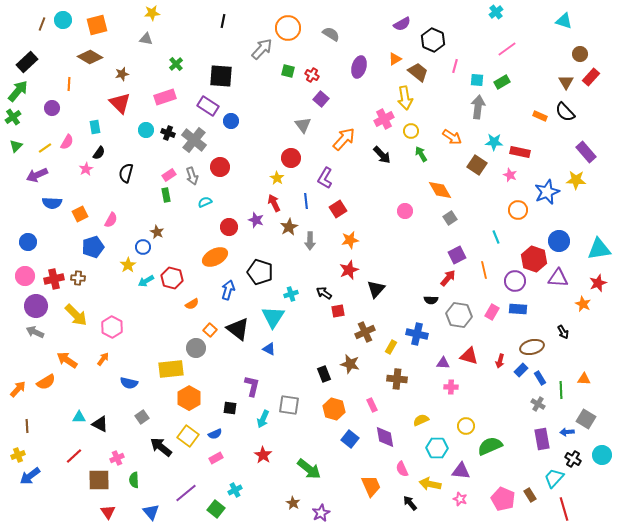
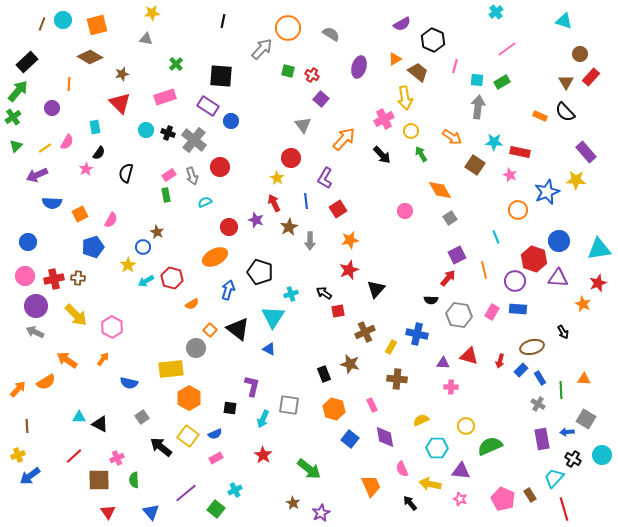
brown square at (477, 165): moved 2 px left
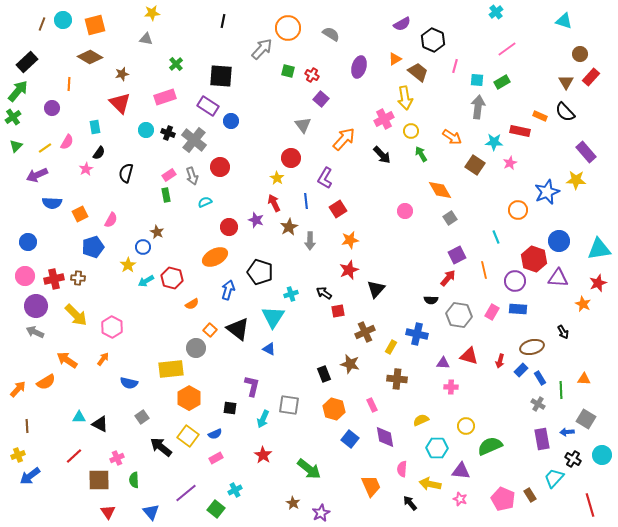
orange square at (97, 25): moved 2 px left
red rectangle at (520, 152): moved 21 px up
pink star at (510, 175): moved 12 px up; rotated 24 degrees clockwise
pink semicircle at (402, 469): rotated 28 degrees clockwise
red line at (564, 509): moved 26 px right, 4 px up
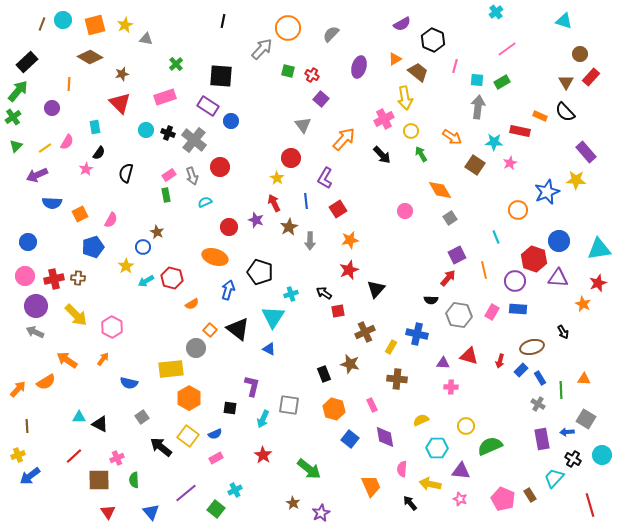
yellow star at (152, 13): moved 27 px left, 12 px down; rotated 21 degrees counterclockwise
gray semicircle at (331, 34): rotated 78 degrees counterclockwise
orange ellipse at (215, 257): rotated 45 degrees clockwise
yellow star at (128, 265): moved 2 px left, 1 px down
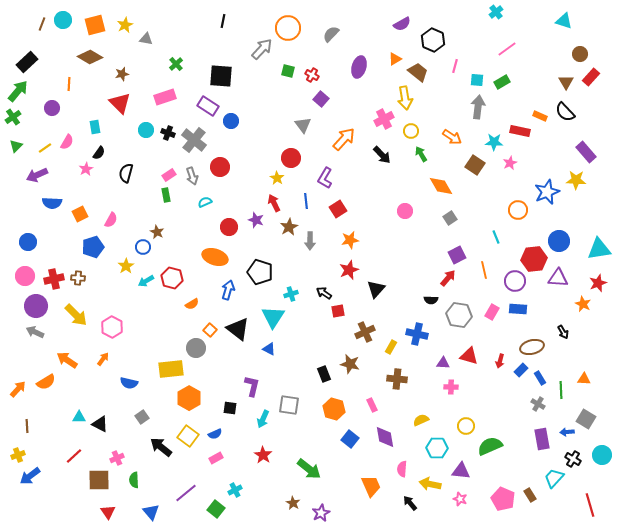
orange diamond at (440, 190): moved 1 px right, 4 px up
red hexagon at (534, 259): rotated 25 degrees counterclockwise
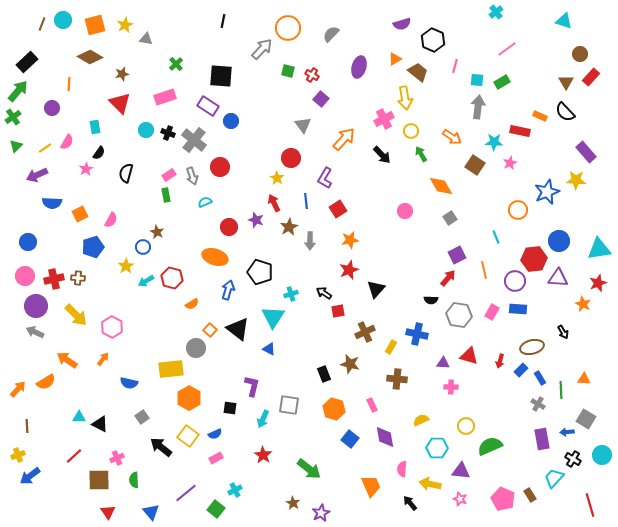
purple semicircle at (402, 24): rotated 12 degrees clockwise
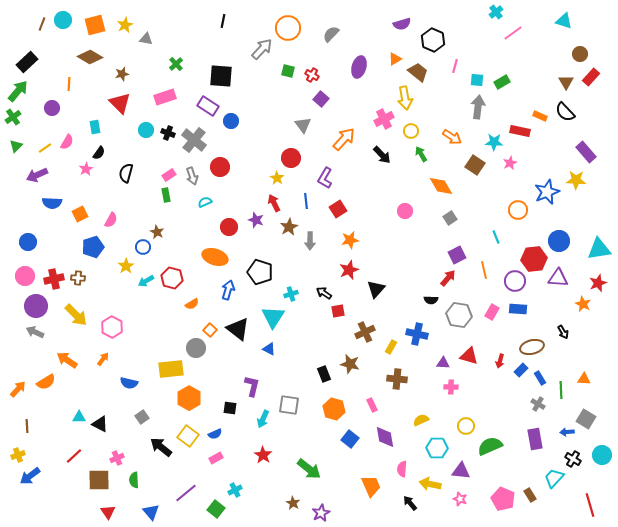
pink line at (507, 49): moved 6 px right, 16 px up
purple rectangle at (542, 439): moved 7 px left
